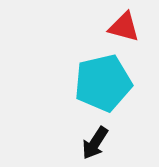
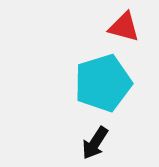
cyan pentagon: rotated 4 degrees counterclockwise
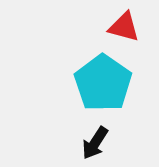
cyan pentagon: rotated 20 degrees counterclockwise
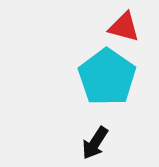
cyan pentagon: moved 4 px right, 6 px up
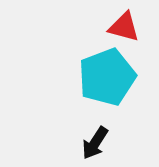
cyan pentagon: rotated 16 degrees clockwise
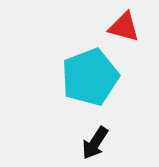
cyan pentagon: moved 17 px left
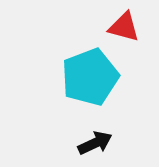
black arrow: rotated 148 degrees counterclockwise
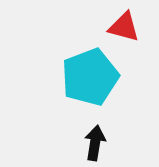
black arrow: rotated 56 degrees counterclockwise
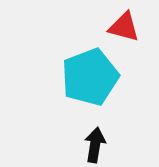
black arrow: moved 2 px down
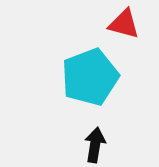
red triangle: moved 3 px up
